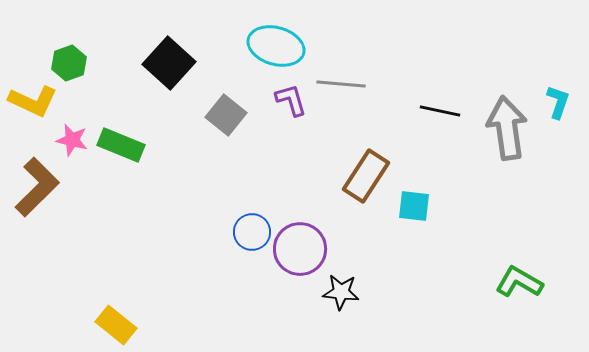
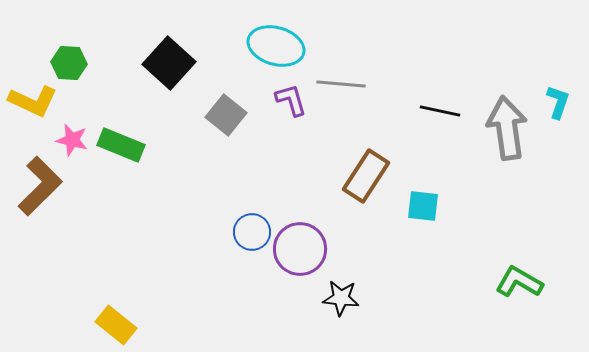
green hexagon: rotated 24 degrees clockwise
brown L-shape: moved 3 px right, 1 px up
cyan square: moved 9 px right
black star: moved 6 px down
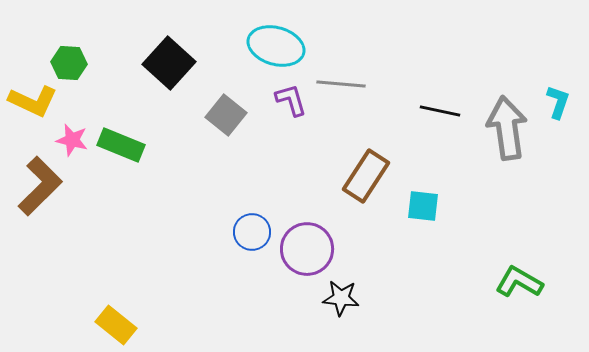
purple circle: moved 7 px right
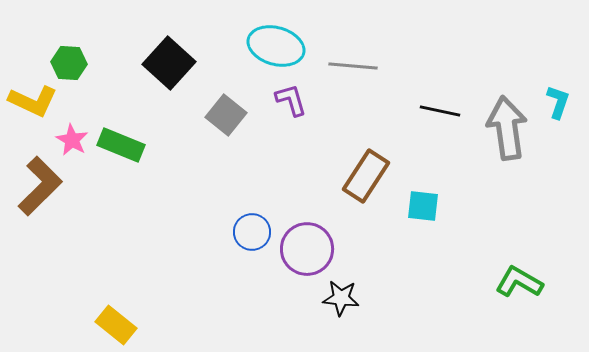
gray line: moved 12 px right, 18 px up
pink star: rotated 16 degrees clockwise
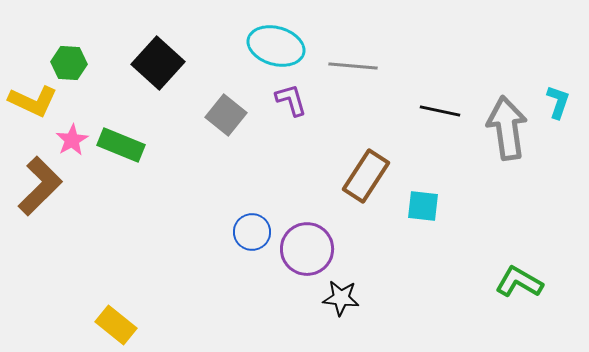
black square: moved 11 px left
pink star: rotated 12 degrees clockwise
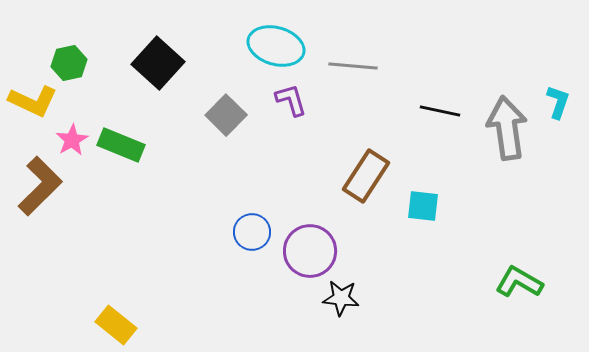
green hexagon: rotated 16 degrees counterclockwise
gray square: rotated 6 degrees clockwise
purple circle: moved 3 px right, 2 px down
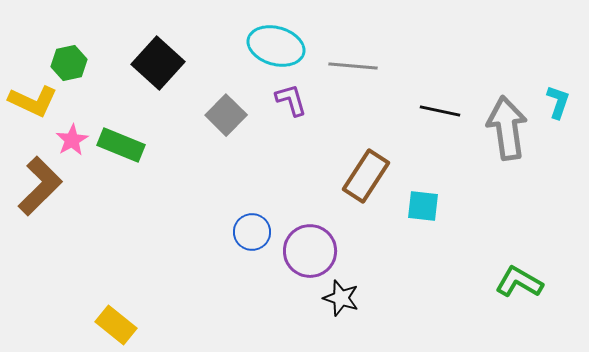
black star: rotated 12 degrees clockwise
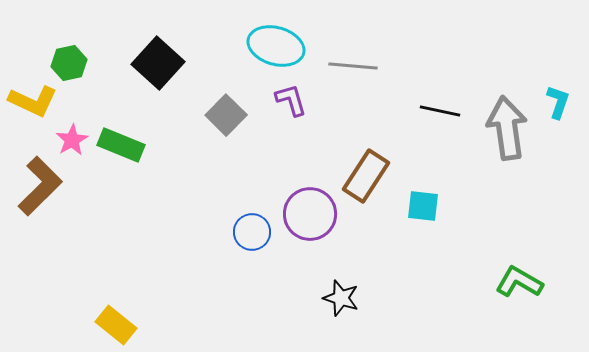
purple circle: moved 37 px up
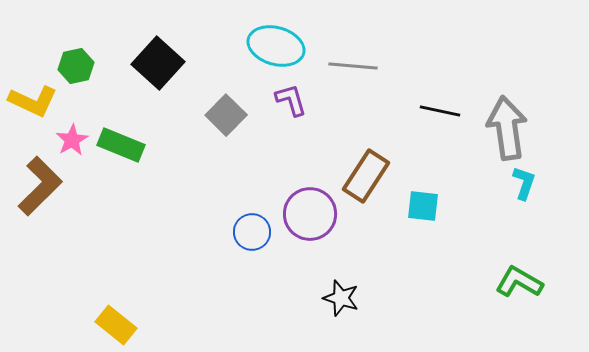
green hexagon: moved 7 px right, 3 px down
cyan L-shape: moved 34 px left, 81 px down
